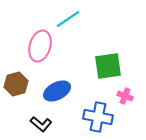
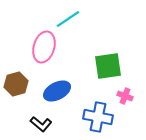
pink ellipse: moved 4 px right, 1 px down
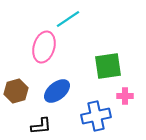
brown hexagon: moved 7 px down
blue ellipse: rotated 12 degrees counterclockwise
pink cross: rotated 21 degrees counterclockwise
blue cross: moved 2 px left, 1 px up; rotated 24 degrees counterclockwise
black L-shape: moved 2 px down; rotated 45 degrees counterclockwise
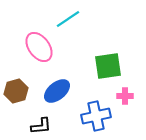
pink ellipse: moved 5 px left; rotated 52 degrees counterclockwise
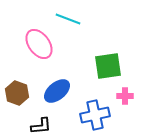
cyan line: rotated 55 degrees clockwise
pink ellipse: moved 3 px up
brown hexagon: moved 1 px right, 2 px down; rotated 25 degrees counterclockwise
blue cross: moved 1 px left, 1 px up
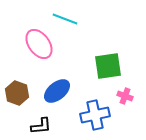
cyan line: moved 3 px left
pink cross: rotated 21 degrees clockwise
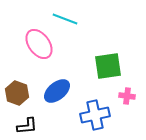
pink cross: moved 2 px right; rotated 14 degrees counterclockwise
black L-shape: moved 14 px left
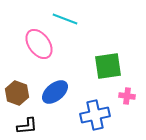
blue ellipse: moved 2 px left, 1 px down
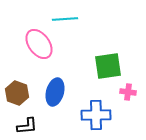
cyan line: rotated 25 degrees counterclockwise
blue ellipse: rotated 36 degrees counterclockwise
pink cross: moved 1 px right, 4 px up
blue cross: moved 1 px right; rotated 12 degrees clockwise
